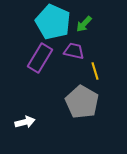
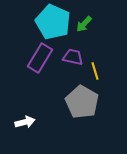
purple trapezoid: moved 1 px left, 6 px down
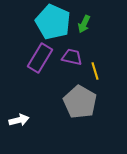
green arrow: rotated 18 degrees counterclockwise
purple trapezoid: moved 1 px left
gray pentagon: moved 2 px left
white arrow: moved 6 px left, 2 px up
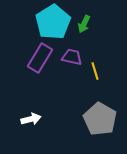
cyan pentagon: rotated 16 degrees clockwise
gray pentagon: moved 20 px right, 17 px down
white arrow: moved 12 px right, 1 px up
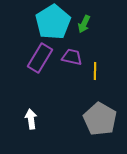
yellow line: rotated 18 degrees clockwise
white arrow: rotated 84 degrees counterclockwise
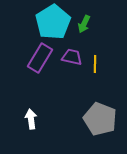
yellow line: moved 7 px up
gray pentagon: rotated 8 degrees counterclockwise
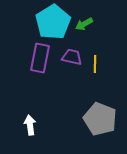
green arrow: rotated 36 degrees clockwise
purple rectangle: rotated 20 degrees counterclockwise
white arrow: moved 1 px left, 6 px down
